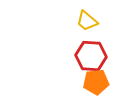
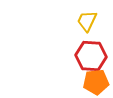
yellow trapezoid: rotated 75 degrees clockwise
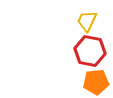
red hexagon: moved 1 px left, 5 px up; rotated 8 degrees clockwise
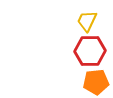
red hexagon: rotated 12 degrees counterclockwise
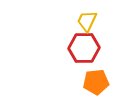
red hexagon: moved 6 px left, 3 px up
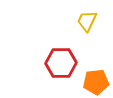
red hexagon: moved 23 px left, 15 px down
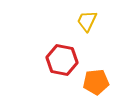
red hexagon: moved 1 px right, 3 px up; rotated 12 degrees clockwise
